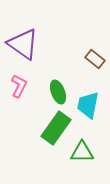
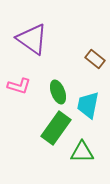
purple triangle: moved 9 px right, 5 px up
pink L-shape: rotated 80 degrees clockwise
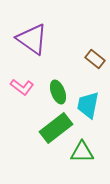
pink L-shape: moved 3 px right, 1 px down; rotated 20 degrees clockwise
green rectangle: rotated 16 degrees clockwise
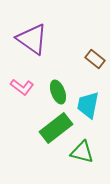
green triangle: rotated 15 degrees clockwise
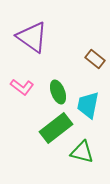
purple triangle: moved 2 px up
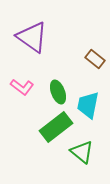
green rectangle: moved 1 px up
green triangle: rotated 25 degrees clockwise
